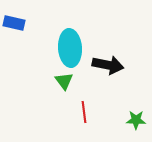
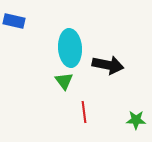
blue rectangle: moved 2 px up
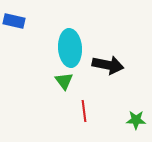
red line: moved 1 px up
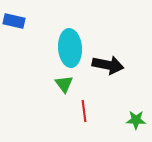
green triangle: moved 3 px down
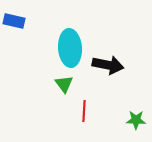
red line: rotated 10 degrees clockwise
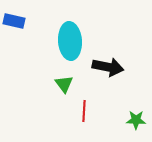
cyan ellipse: moved 7 px up
black arrow: moved 2 px down
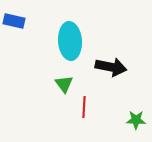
black arrow: moved 3 px right
red line: moved 4 px up
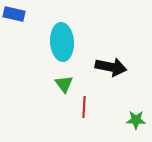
blue rectangle: moved 7 px up
cyan ellipse: moved 8 px left, 1 px down
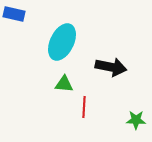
cyan ellipse: rotated 30 degrees clockwise
green triangle: rotated 48 degrees counterclockwise
